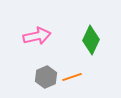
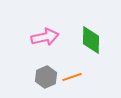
pink arrow: moved 8 px right, 1 px down
green diamond: rotated 24 degrees counterclockwise
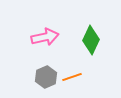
green diamond: rotated 24 degrees clockwise
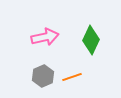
gray hexagon: moved 3 px left, 1 px up
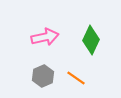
orange line: moved 4 px right, 1 px down; rotated 54 degrees clockwise
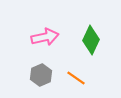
gray hexagon: moved 2 px left, 1 px up
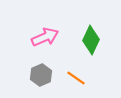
pink arrow: rotated 12 degrees counterclockwise
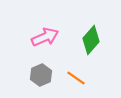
green diamond: rotated 16 degrees clockwise
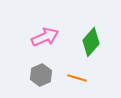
green diamond: moved 2 px down
orange line: moved 1 px right; rotated 18 degrees counterclockwise
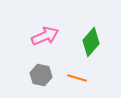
pink arrow: moved 1 px up
gray hexagon: rotated 25 degrees counterclockwise
